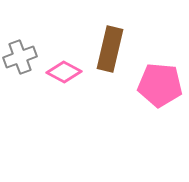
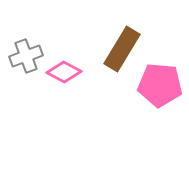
brown rectangle: moved 12 px right; rotated 18 degrees clockwise
gray cross: moved 6 px right, 1 px up
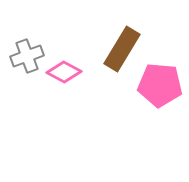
gray cross: moved 1 px right
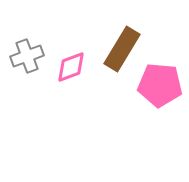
pink diamond: moved 7 px right, 5 px up; rotated 48 degrees counterclockwise
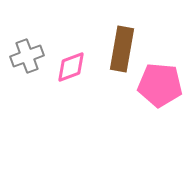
brown rectangle: rotated 21 degrees counterclockwise
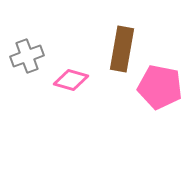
pink diamond: moved 13 px down; rotated 36 degrees clockwise
pink pentagon: moved 2 px down; rotated 6 degrees clockwise
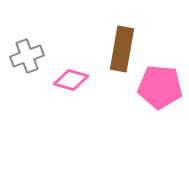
pink pentagon: rotated 6 degrees counterclockwise
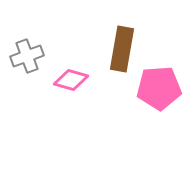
pink pentagon: moved 1 px left, 1 px down; rotated 9 degrees counterclockwise
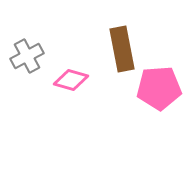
brown rectangle: rotated 21 degrees counterclockwise
gray cross: rotated 8 degrees counterclockwise
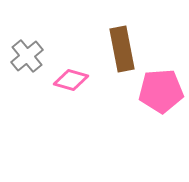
gray cross: rotated 12 degrees counterclockwise
pink pentagon: moved 2 px right, 3 px down
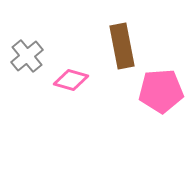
brown rectangle: moved 3 px up
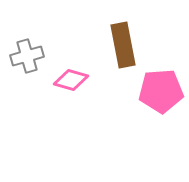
brown rectangle: moved 1 px right, 1 px up
gray cross: rotated 24 degrees clockwise
